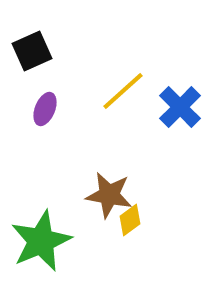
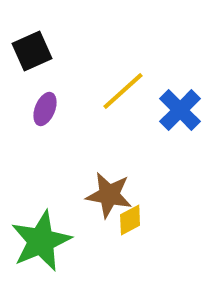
blue cross: moved 3 px down
yellow diamond: rotated 8 degrees clockwise
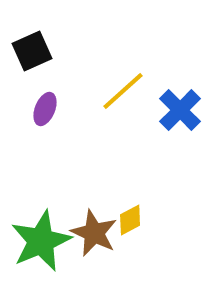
brown star: moved 15 px left, 38 px down; rotated 15 degrees clockwise
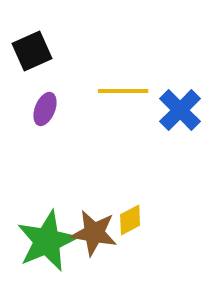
yellow line: rotated 42 degrees clockwise
brown star: rotated 15 degrees counterclockwise
green star: moved 6 px right
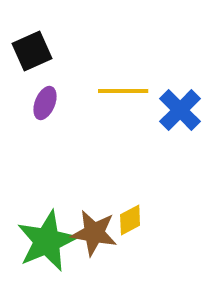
purple ellipse: moved 6 px up
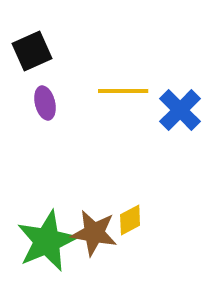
purple ellipse: rotated 36 degrees counterclockwise
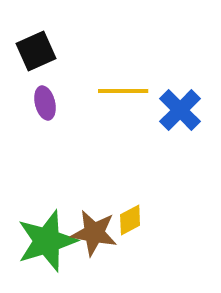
black square: moved 4 px right
green star: rotated 6 degrees clockwise
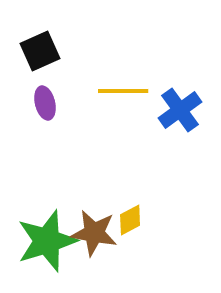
black square: moved 4 px right
blue cross: rotated 9 degrees clockwise
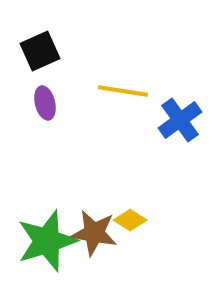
yellow line: rotated 9 degrees clockwise
blue cross: moved 10 px down
yellow diamond: rotated 60 degrees clockwise
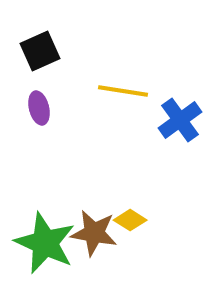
purple ellipse: moved 6 px left, 5 px down
green star: moved 2 px left, 2 px down; rotated 30 degrees counterclockwise
